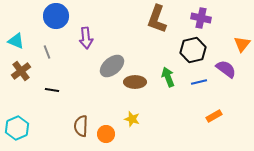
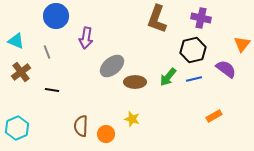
purple arrow: rotated 15 degrees clockwise
brown cross: moved 1 px down
green arrow: rotated 120 degrees counterclockwise
blue line: moved 5 px left, 3 px up
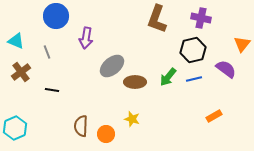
cyan hexagon: moved 2 px left
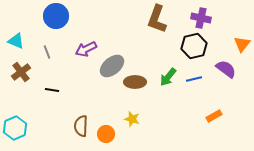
purple arrow: moved 11 px down; rotated 55 degrees clockwise
black hexagon: moved 1 px right, 4 px up
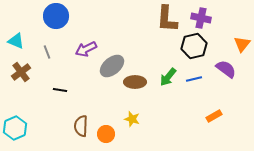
brown L-shape: moved 10 px right; rotated 16 degrees counterclockwise
black line: moved 8 px right
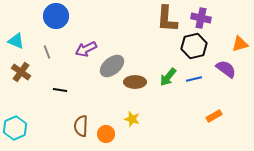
orange triangle: moved 2 px left; rotated 36 degrees clockwise
brown cross: rotated 18 degrees counterclockwise
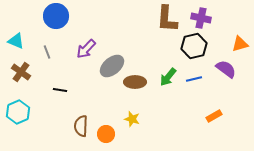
purple arrow: rotated 20 degrees counterclockwise
cyan hexagon: moved 3 px right, 16 px up
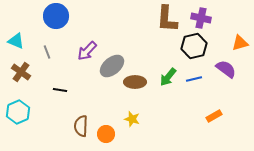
orange triangle: moved 1 px up
purple arrow: moved 1 px right, 2 px down
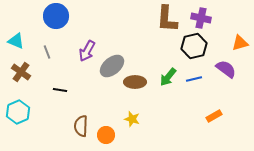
purple arrow: rotated 15 degrees counterclockwise
orange circle: moved 1 px down
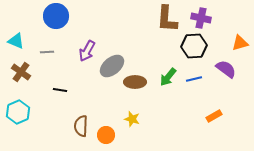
black hexagon: rotated 10 degrees clockwise
gray line: rotated 72 degrees counterclockwise
